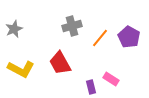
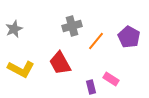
orange line: moved 4 px left, 3 px down
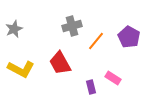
pink rectangle: moved 2 px right, 1 px up
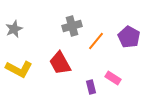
yellow L-shape: moved 2 px left
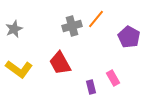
orange line: moved 22 px up
yellow L-shape: rotated 8 degrees clockwise
pink rectangle: rotated 28 degrees clockwise
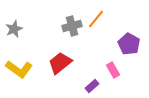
purple pentagon: moved 7 px down
red trapezoid: rotated 80 degrees clockwise
pink rectangle: moved 8 px up
purple rectangle: moved 1 px right, 1 px up; rotated 64 degrees clockwise
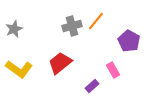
orange line: moved 2 px down
purple pentagon: moved 3 px up
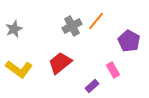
gray cross: rotated 12 degrees counterclockwise
